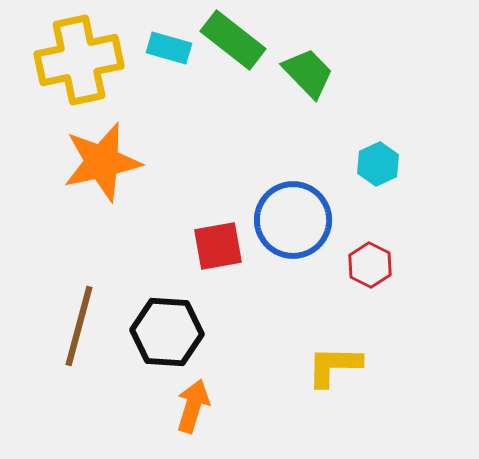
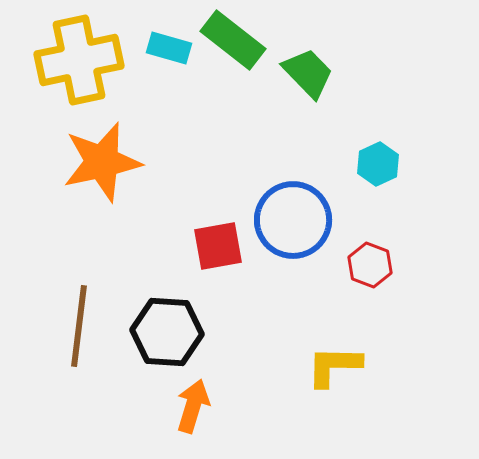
red hexagon: rotated 6 degrees counterclockwise
brown line: rotated 8 degrees counterclockwise
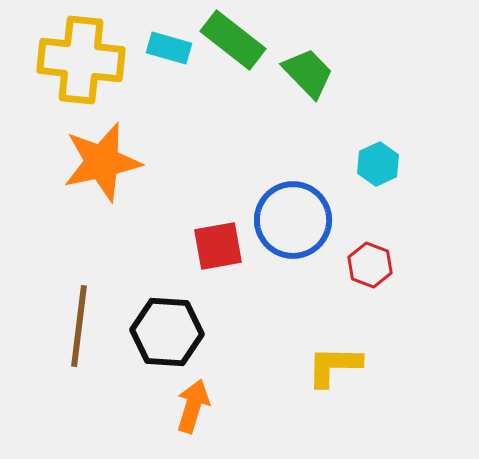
yellow cross: moved 2 px right; rotated 18 degrees clockwise
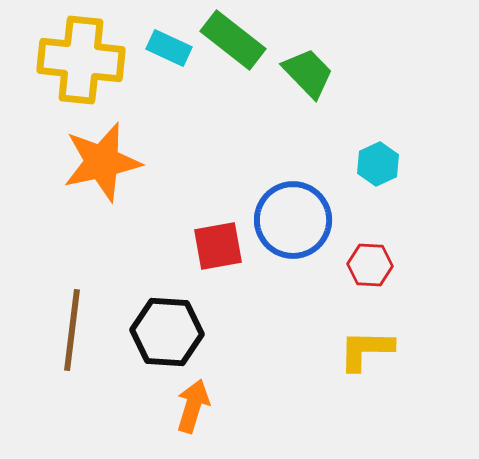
cyan rectangle: rotated 9 degrees clockwise
red hexagon: rotated 18 degrees counterclockwise
brown line: moved 7 px left, 4 px down
yellow L-shape: moved 32 px right, 16 px up
